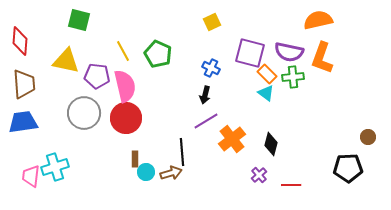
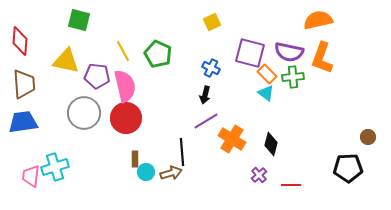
orange cross: rotated 20 degrees counterclockwise
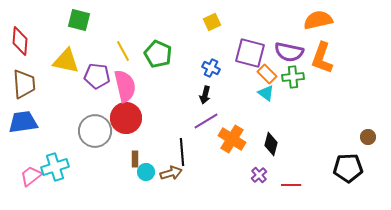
gray circle: moved 11 px right, 18 px down
pink trapezoid: rotated 45 degrees clockwise
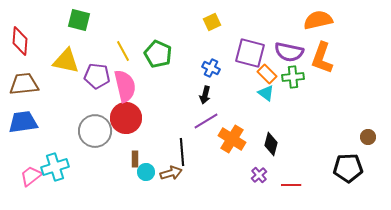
brown trapezoid: rotated 92 degrees counterclockwise
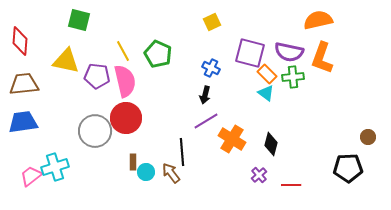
pink semicircle: moved 5 px up
brown rectangle: moved 2 px left, 3 px down
brown arrow: rotated 110 degrees counterclockwise
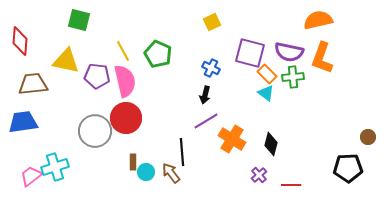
brown trapezoid: moved 9 px right
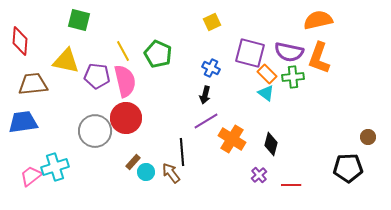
orange L-shape: moved 3 px left
brown rectangle: rotated 42 degrees clockwise
